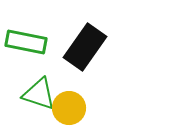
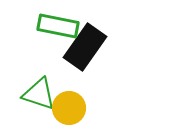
green rectangle: moved 32 px right, 16 px up
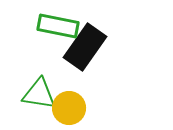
green triangle: rotated 9 degrees counterclockwise
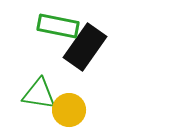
yellow circle: moved 2 px down
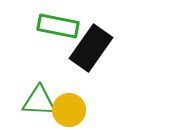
black rectangle: moved 6 px right, 1 px down
green triangle: moved 7 px down; rotated 6 degrees counterclockwise
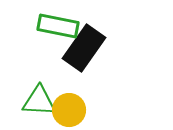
black rectangle: moved 7 px left
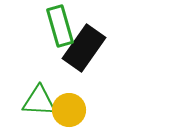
green rectangle: moved 2 px right; rotated 63 degrees clockwise
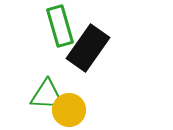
black rectangle: moved 4 px right
green triangle: moved 8 px right, 6 px up
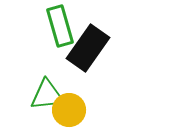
green triangle: rotated 9 degrees counterclockwise
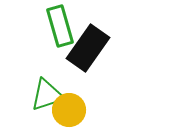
green triangle: rotated 12 degrees counterclockwise
